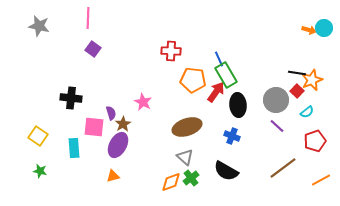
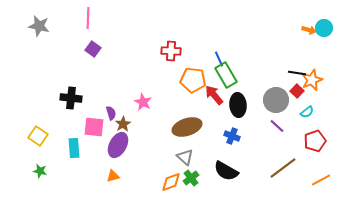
red arrow: moved 2 px left, 3 px down; rotated 75 degrees counterclockwise
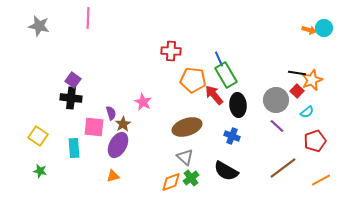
purple square: moved 20 px left, 31 px down
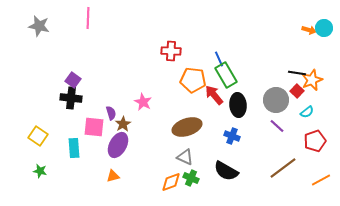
gray triangle: rotated 18 degrees counterclockwise
green cross: rotated 28 degrees counterclockwise
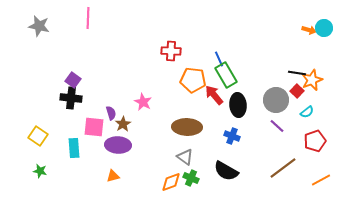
brown ellipse: rotated 20 degrees clockwise
purple ellipse: rotated 65 degrees clockwise
gray triangle: rotated 12 degrees clockwise
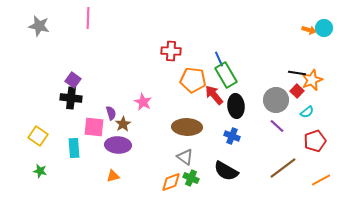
black ellipse: moved 2 px left, 1 px down
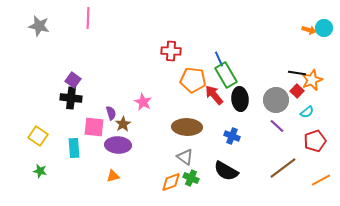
black ellipse: moved 4 px right, 7 px up
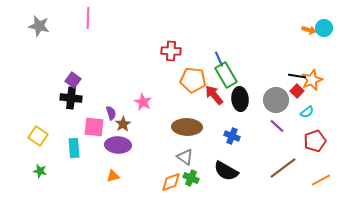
black line: moved 3 px down
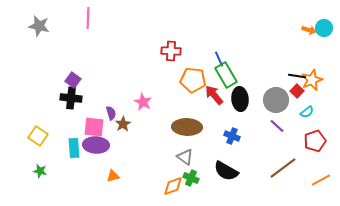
purple ellipse: moved 22 px left
orange diamond: moved 2 px right, 4 px down
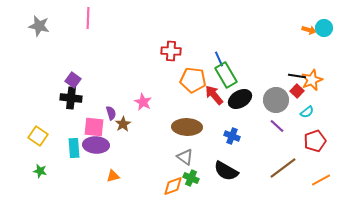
black ellipse: rotated 65 degrees clockwise
